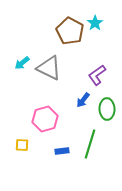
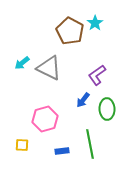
green line: rotated 28 degrees counterclockwise
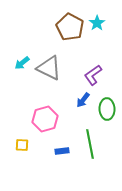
cyan star: moved 2 px right
brown pentagon: moved 4 px up
purple L-shape: moved 4 px left
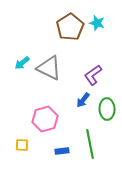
cyan star: rotated 21 degrees counterclockwise
brown pentagon: rotated 12 degrees clockwise
